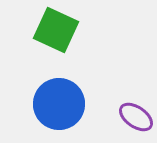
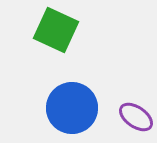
blue circle: moved 13 px right, 4 px down
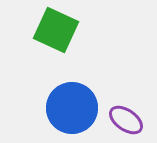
purple ellipse: moved 10 px left, 3 px down
